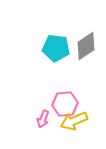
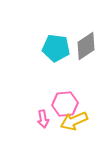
pink arrow: rotated 30 degrees counterclockwise
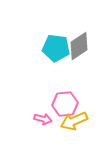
gray diamond: moved 7 px left
pink arrow: rotated 66 degrees counterclockwise
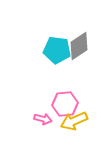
cyan pentagon: moved 1 px right, 2 px down
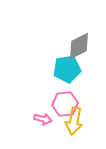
gray diamond: rotated 8 degrees clockwise
cyan pentagon: moved 10 px right, 19 px down; rotated 16 degrees counterclockwise
yellow arrow: rotated 56 degrees counterclockwise
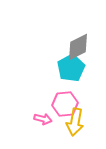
gray diamond: moved 1 px left, 1 px down
cyan pentagon: moved 4 px right, 1 px up; rotated 20 degrees counterclockwise
yellow arrow: moved 1 px right, 1 px down
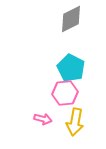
gray diamond: moved 7 px left, 28 px up
cyan pentagon: rotated 16 degrees counterclockwise
pink hexagon: moved 11 px up
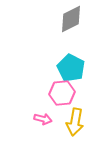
pink hexagon: moved 3 px left
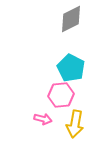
pink hexagon: moved 1 px left, 2 px down
yellow arrow: moved 2 px down
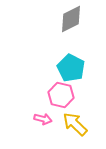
pink hexagon: rotated 20 degrees clockwise
yellow arrow: rotated 124 degrees clockwise
